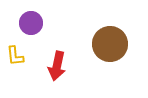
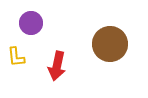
yellow L-shape: moved 1 px right, 1 px down
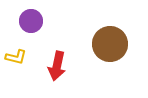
purple circle: moved 2 px up
yellow L-shape: rotated 70 degrees counterclockwise
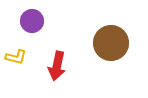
purple circle: moved 1 px right
brown circle: moved 1 px right, 1 px up
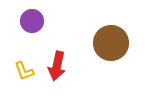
yellow L-shape: moved 8 px right, 14 px down; rotated 55 degrees clockwise
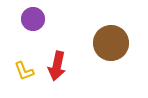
purple circle: moved 1 px right, 2 px up
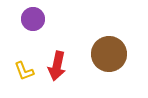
brown circle: moved 2 px left, 11 px down
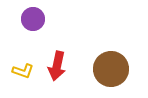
brown circle: moved 2 px right, 15 px down
yellow L-shape: moved 1 px left; rotated 50 degrees counterclockwise
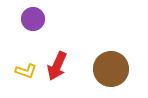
red arrow: rotated 12 degrees clockwise
yellow L-shape: moved 3 px right
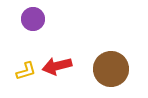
red arrow: rotated 52 degrees clockwise
yellow L-shape: rotated 35 degrees counterclockwise
